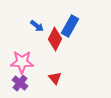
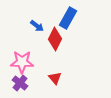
blue rectangle: moved 2 px left, 8 px up
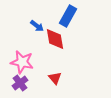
blue rectangle: moved 2 px up
red diamond: rotated 35 degrees counterclockwise
pink star: rotated 10 degrees clockwise
purple cross: rotated 14 degrees clockwise
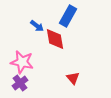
red triangle: moved 18 px right
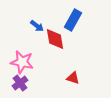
blue rectangle: moved 5 px right, 4 px down
red triangle: rotated 32 degrees counterclockwise
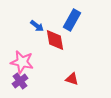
blue rectangle: moved 1 px left
red diamond: moved 1 px down
red triangle: moved 1 px left, 1 px down
purple cross: moved 2 px up
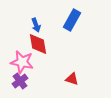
blue arrow: moved 1 px left, 1 px up; rotated 32 degrees clockwise
red diamond: moved 17 px left, 4 px down
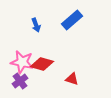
blue rectangle: rotated 20 degrees clockwise
red diamond: moved 4 px right, 20 px down; rotated 65 degrees counterclockwise
